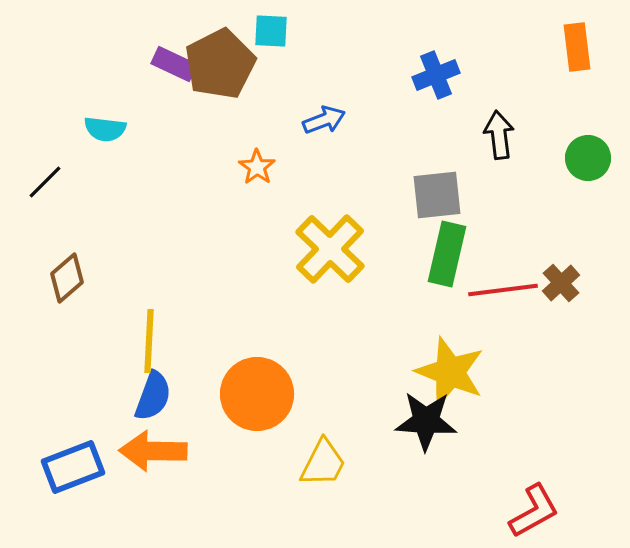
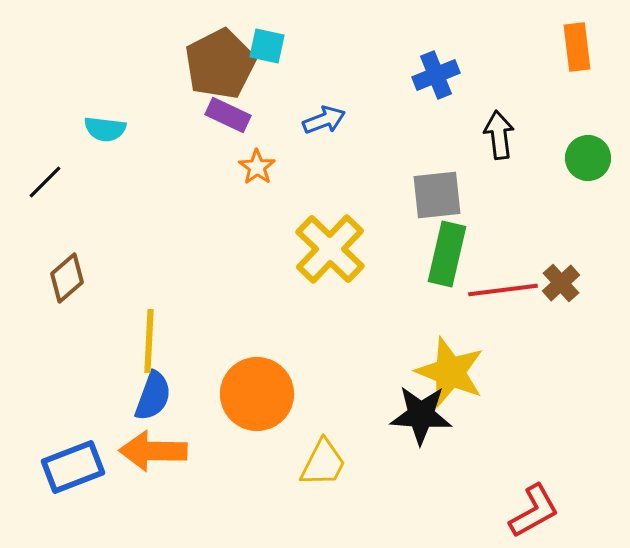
cyan square: moved 4 px left, 15 px down; rotated 9 degrees clockwise
purple rectangle: moved 54 px right, 51 px down
black star: moved 5 px left, 6 px up
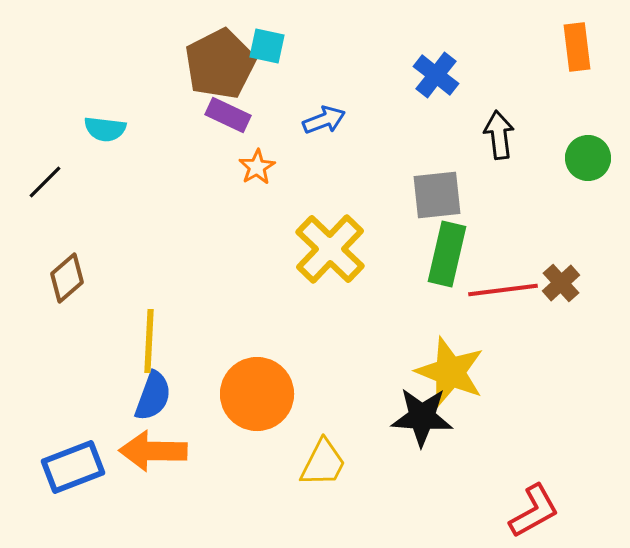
blue cross: rotated 30 degrees counterclockwise
orange star: rotated 6 degrees clockwise
black star: moved 1 px right, 2 px down
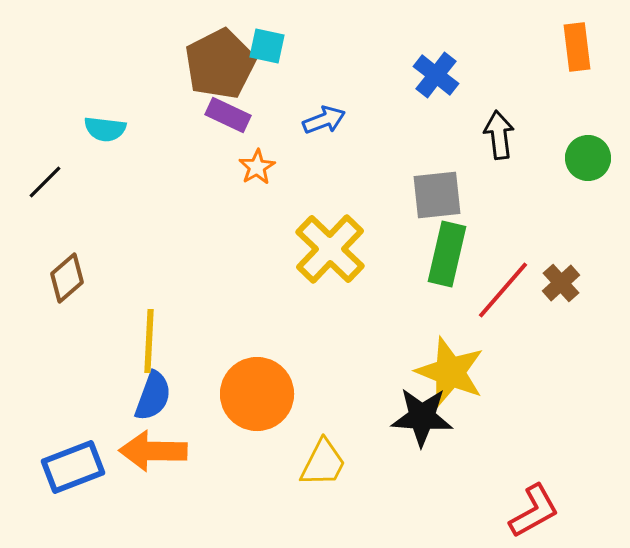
red line: rotated 42 degrees counterclockwise
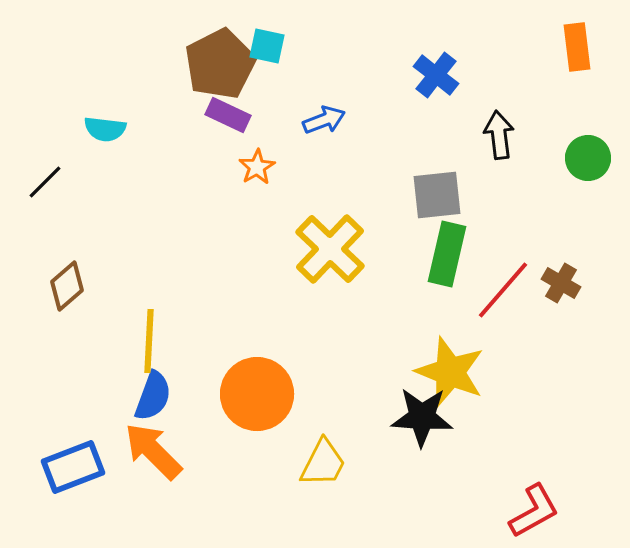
brown diamond: moved 8 px down
brown cross: rotated 18 degrees counterclockwise
orange arrow: rotated 44 degrees clockwise
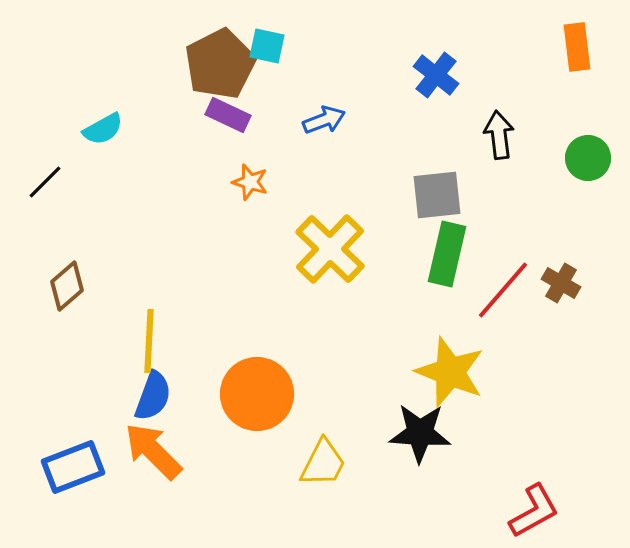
cyan semicircle: moved 2 px left; rotated 36 degrees counterclockwise
orange star: moved 7 px left, 15 px down; rotated 24 degrees counterclockwise
black star: moved 2 px left, 16 px down
